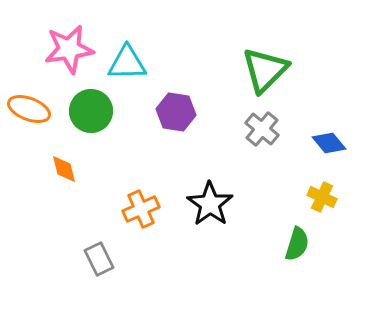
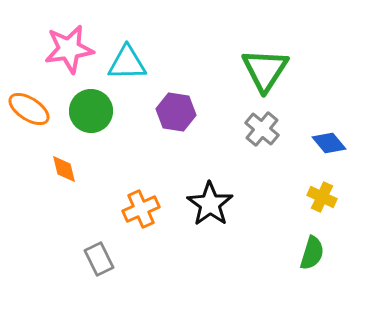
green triangle: rotated 12 degrees counterclockwise
orange ellipse: rotated 12 degrees clockwise
green semicircle: moved 15 px right, 9 px down
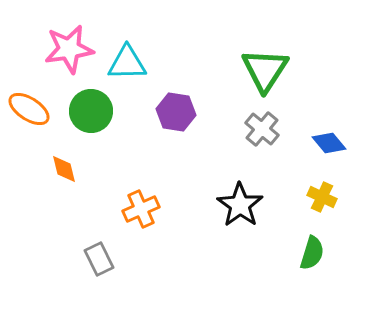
black star: moved 30 px right, 1 px down
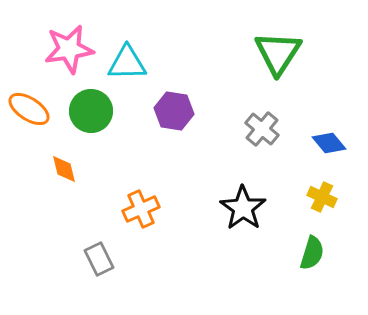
green triangle: moved 13 px right, 17 px up
purple hexagon: moved 2 px left, 1 px up
black star: moved 3 px right, 3 px down
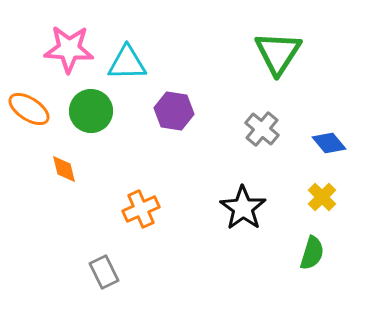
pink star: rotated 12 degrees clockwise
yellow cross: rotated 20 degrees clockwise
gray rectangle: moved 5 px right, 13 px down
